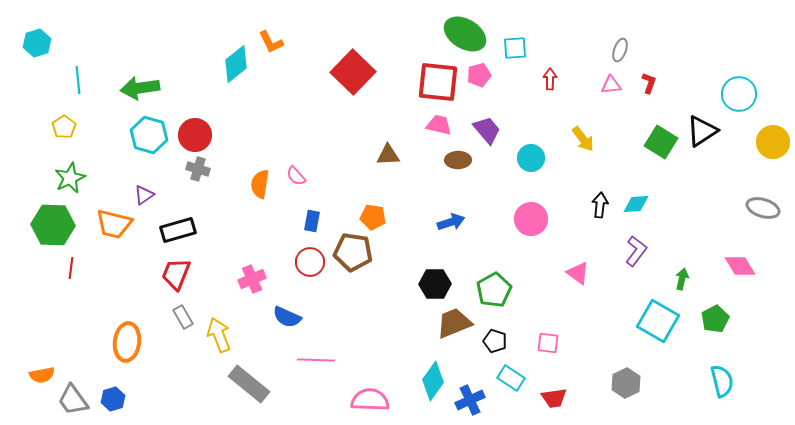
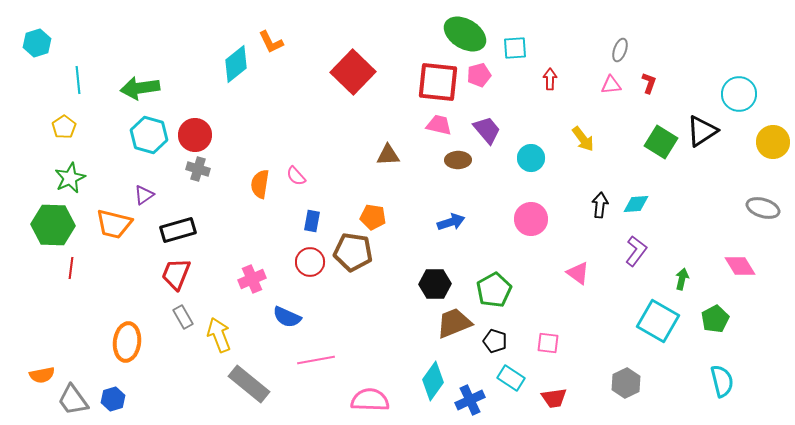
pink line at (316, 360): rotated 12 degrees counterclockwise
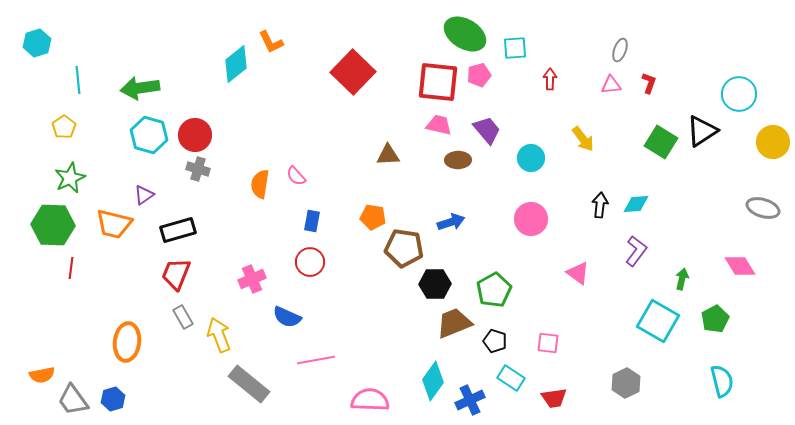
brown pentagon at (353, 252): moved 51 px right, 4 px up
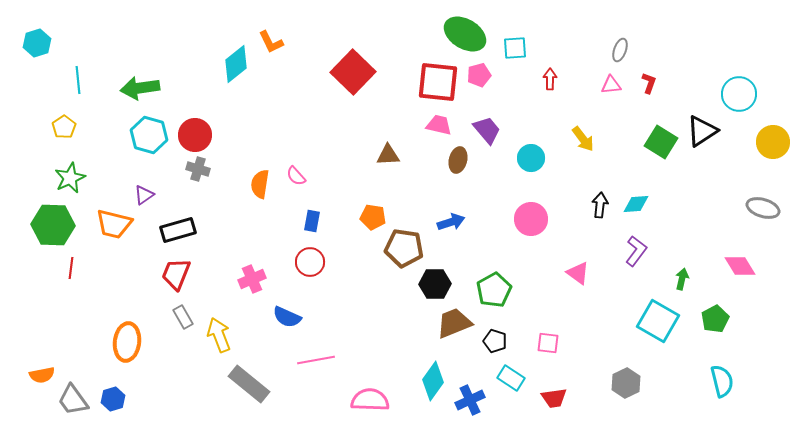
brown ellipse at (458, 160): rotated 75 degrees counterclockwise
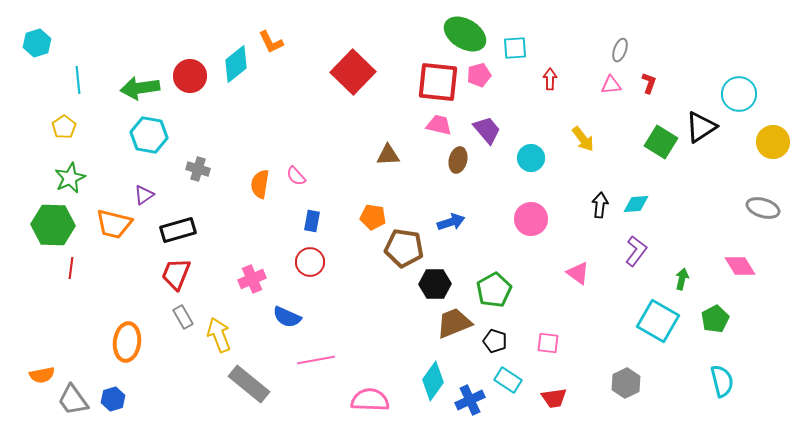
black triangle at (702, 131): moved 1 px left, 4 px up
cyan hexagon at (149, 135): rotated 6 degrees counterclockwise
red circle at (195, 135): moved 5 px left, 59 px up
cyan rectangle at (511, 378): moved 3 px left, 2 px down
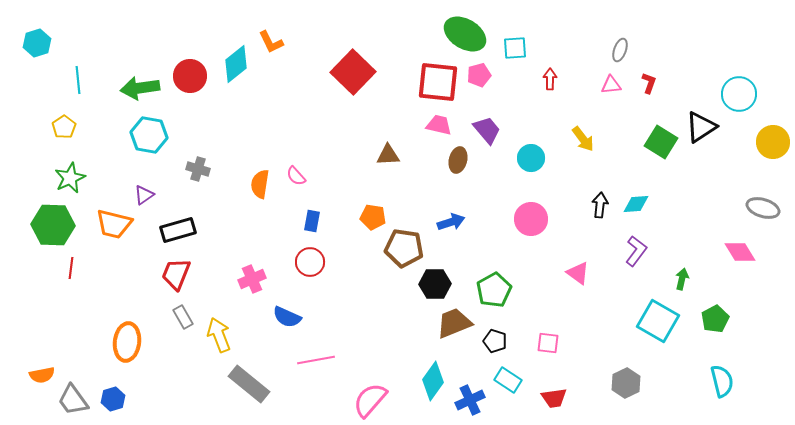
pink diamond at (740, 266): moved 14 px up
pink semicircle at (370, 400): rotated 51 degrees counterclockwise
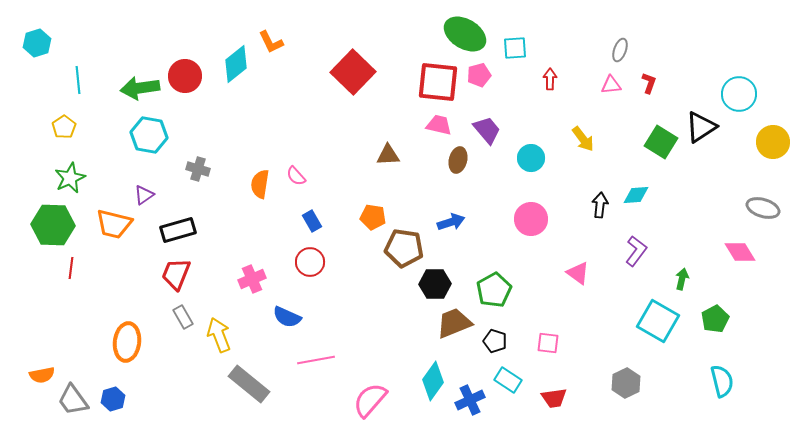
red circle at (190, 76): moved 5 px left
cyan diamond at (636, 204): moved 9 px up
blue rectangle at (312, 221): rotated 40 degrees counterclockwise
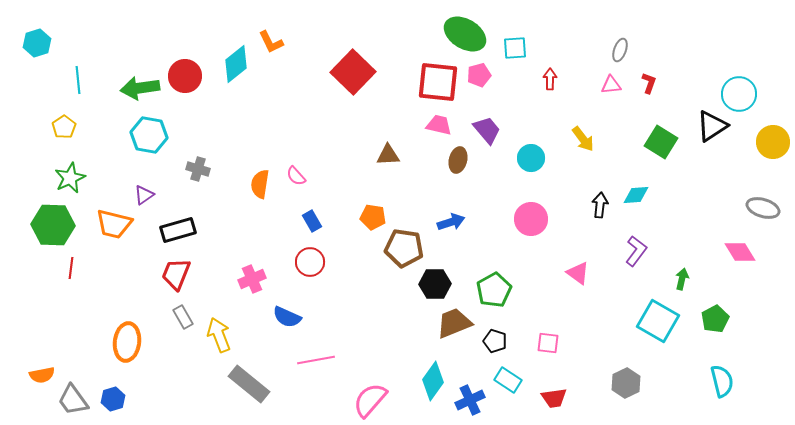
black triangle at (701, 127): moved 11 px right, 1 px up
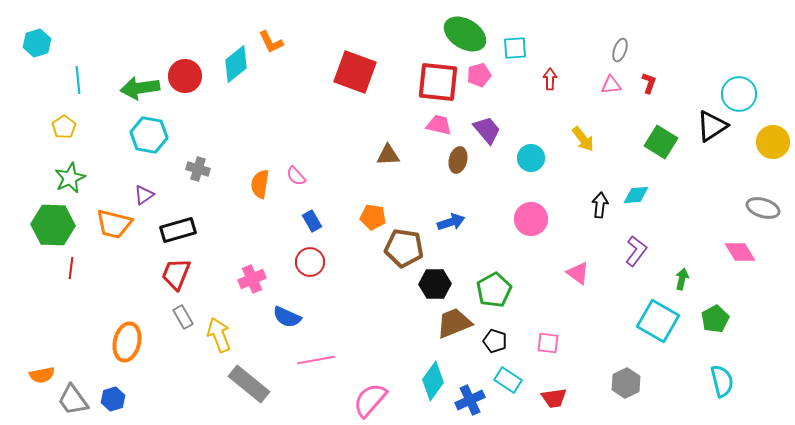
red square at (353, 72): moved 2 px right; rotated 24 degrees counterclockwise
orange ellipse at (127, 342): rotated 6 degrees clockwise
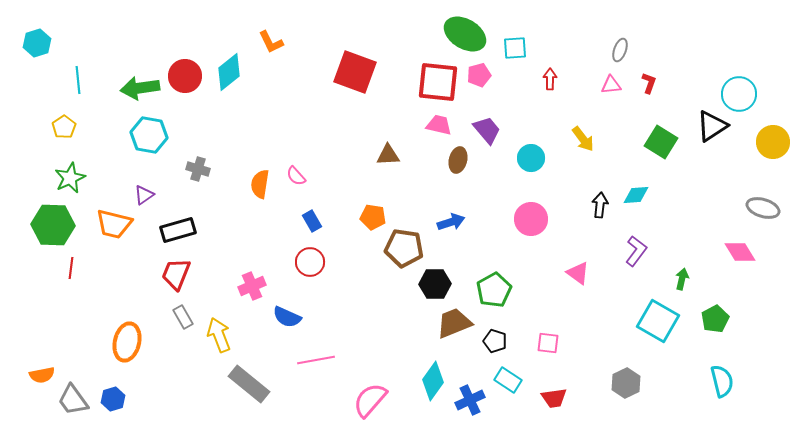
cyan diamond at (236, 64): moved 7 px left, 8 px down
pink cross at (252, 279): moved 7 px down
